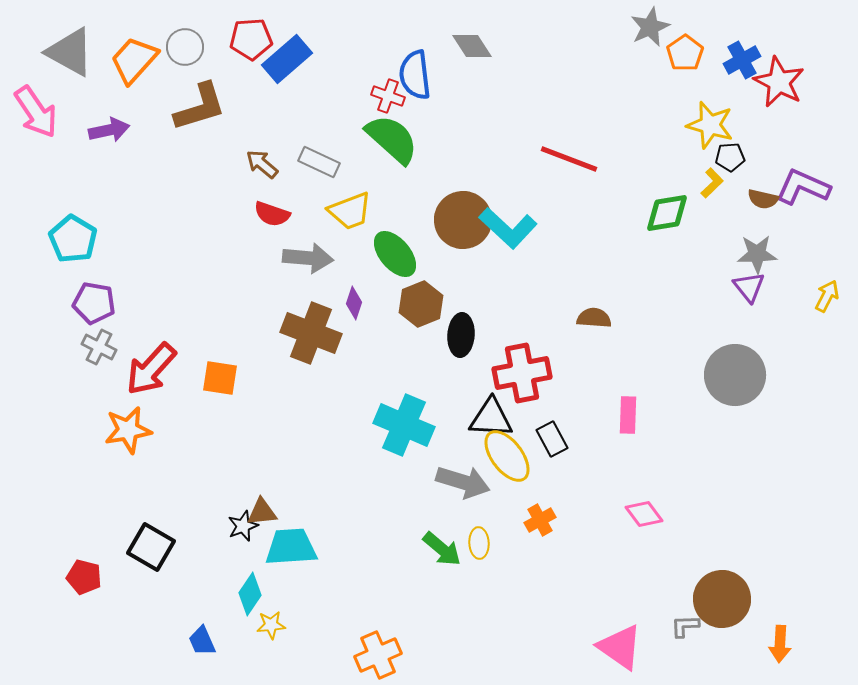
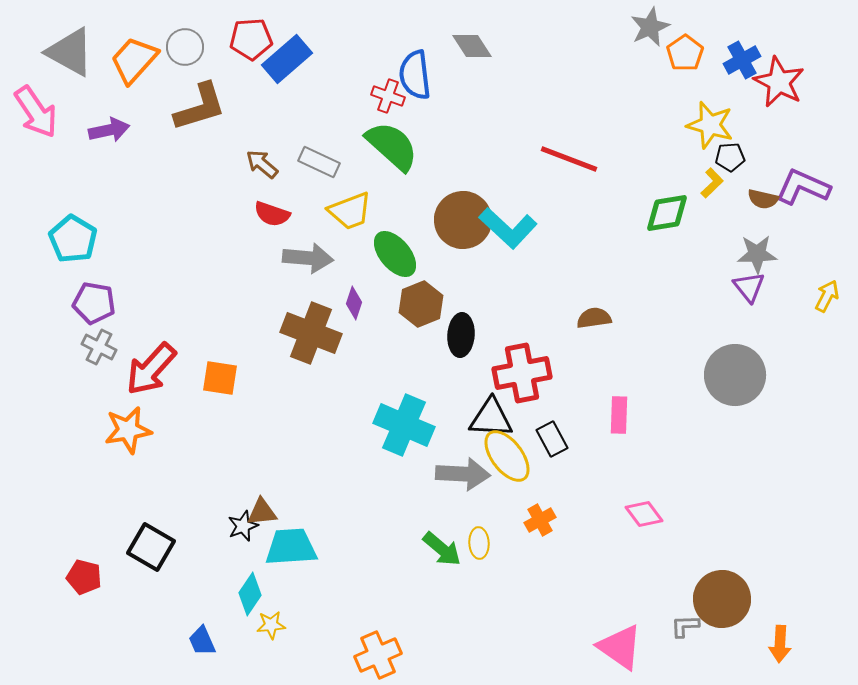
green semicircle at (392, 139): moved 7 px down
brown semicircle at (594, 318): rotated 12 degrees counterclockwise
pink rectangle at (628, 415): moved 9 px left
gray arrow at (463, 482): moved 8 px up; rotated 14 degrees counterclockwise
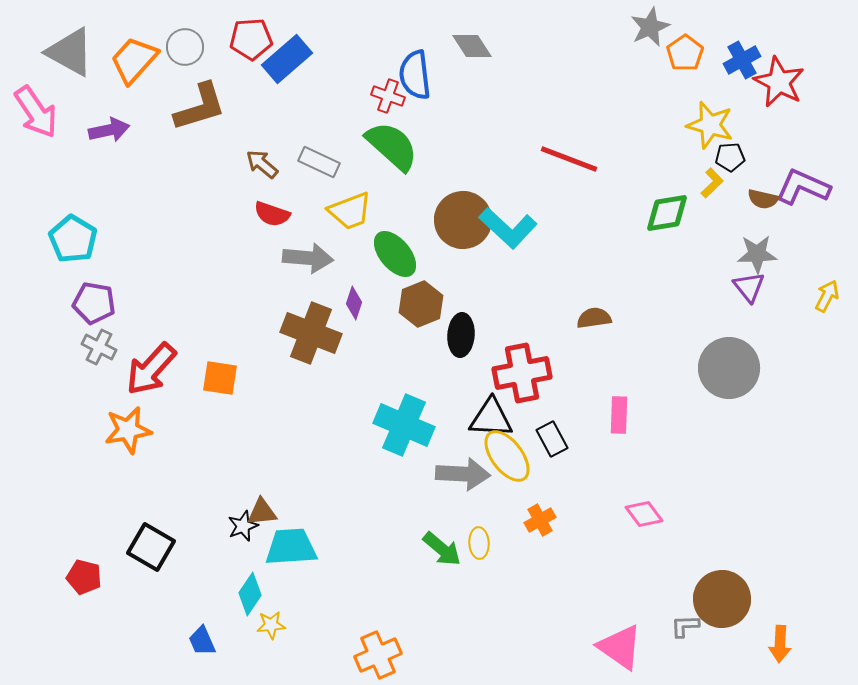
gray circle at (735, 375): moved 6 px left, 7 px up
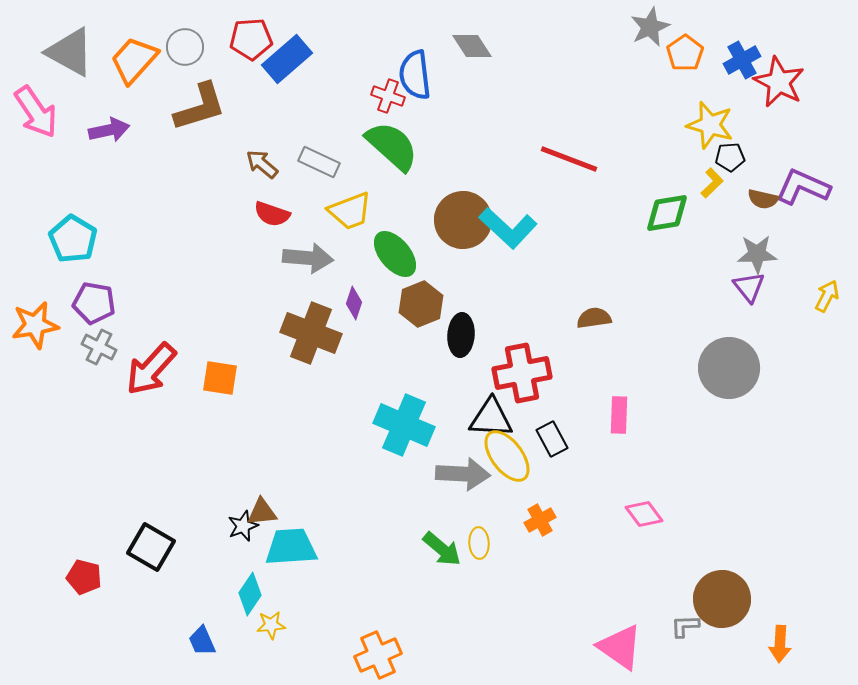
orange star at (128, 430): moved 93 px left, 105 px up
